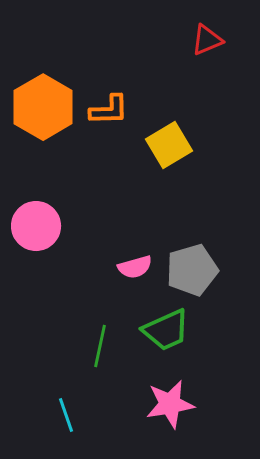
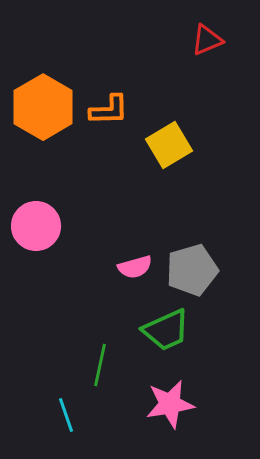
green line: moved 19 px down
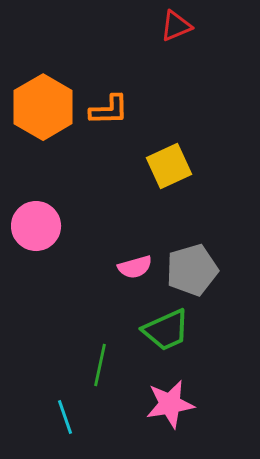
red triangle: moved 31 px left, 14 px up
yellow square: moved 21 px down; rotated 6 degrees clockwise
cyan line: moved 1 px left, 2 px down
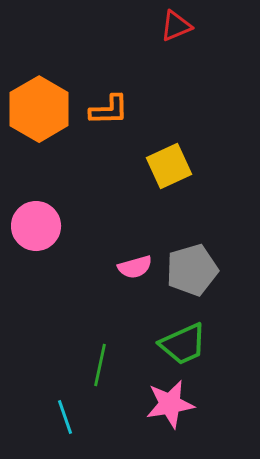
orange hexagon: moved 4 px left, 2 px down
green trapezoid: moved 17 px right, 14 px down
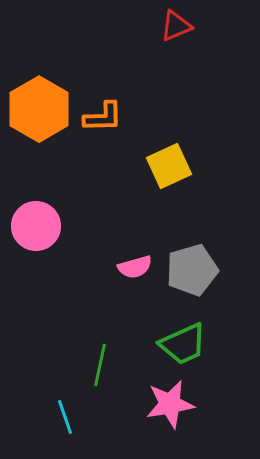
orange L-shape: moved 6 px left, 7 px down
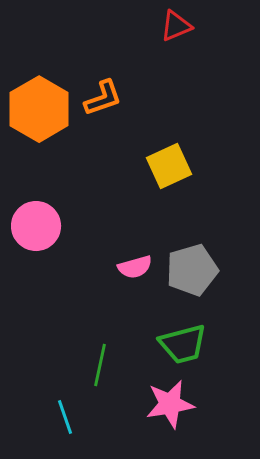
orange L-shape: moved 19 px up; rotated 18 degrees counterclockwise
green trapezoid: rotated 9 degrees clockwise
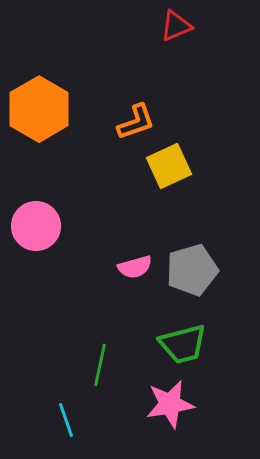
orange L-shape: moved 33 px right, 24 px down
cyan line: moved 1 px right, 3 px down
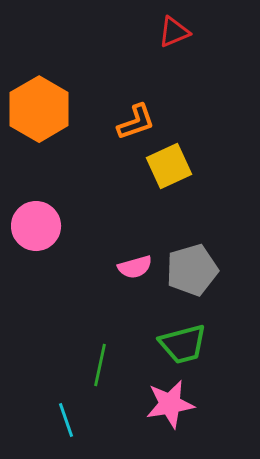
red triangle: moved 2 px left, 6 px down
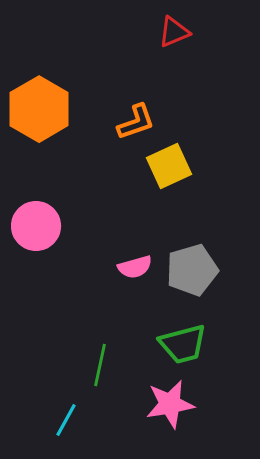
cyan line: rotated 48 degrees clockwise
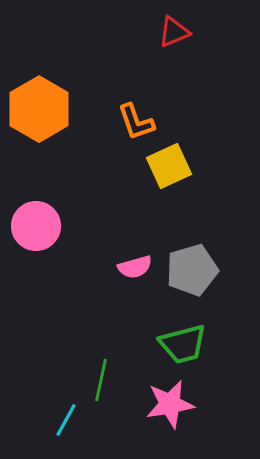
orange L-shape: rotated 90 degrees clockwise
green line: moved 1 px right, 15 px down
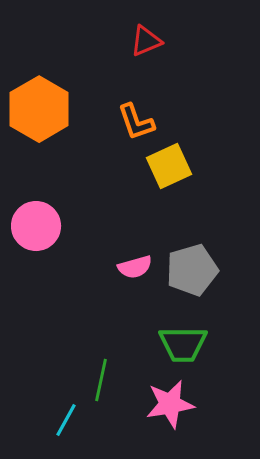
red triangle: moved 28 px left, 9 px down
green trapezoid: rotated 15 degrees clockwise
